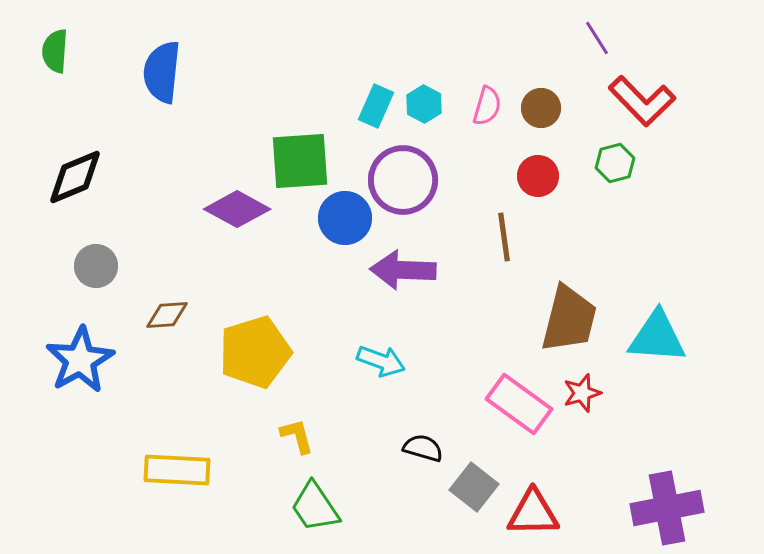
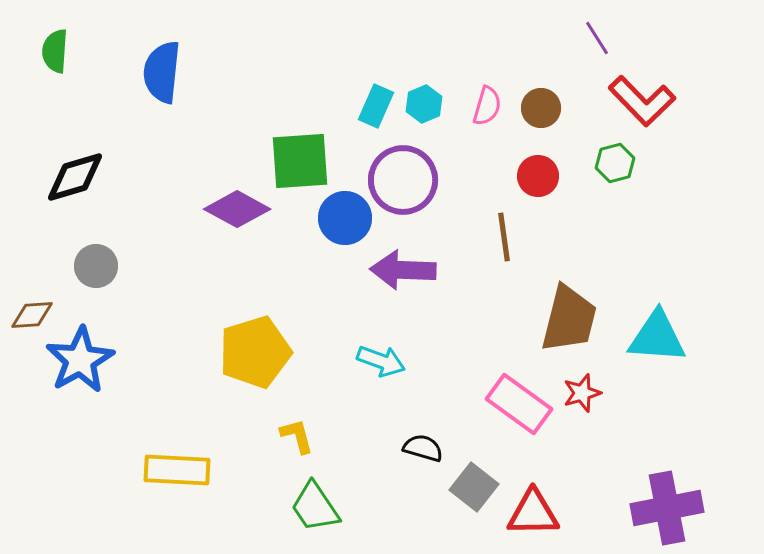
cyan hexagon: rotated 9 degrees clockwise
black diamond: rotated 6 degrees clockwise
brown diamond: moved 135 px left
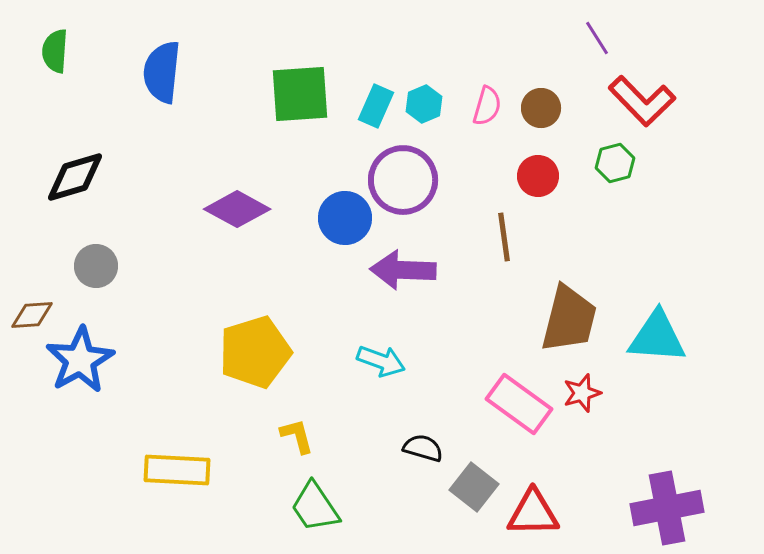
green square: moved 67 px up
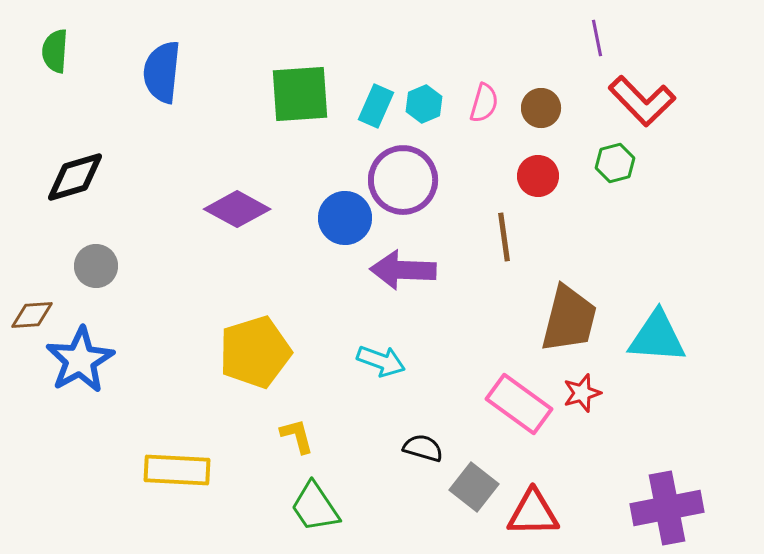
purple line: rotated 21 degrees clockwise
pink semicircle: moved 3 px left, 3 px up
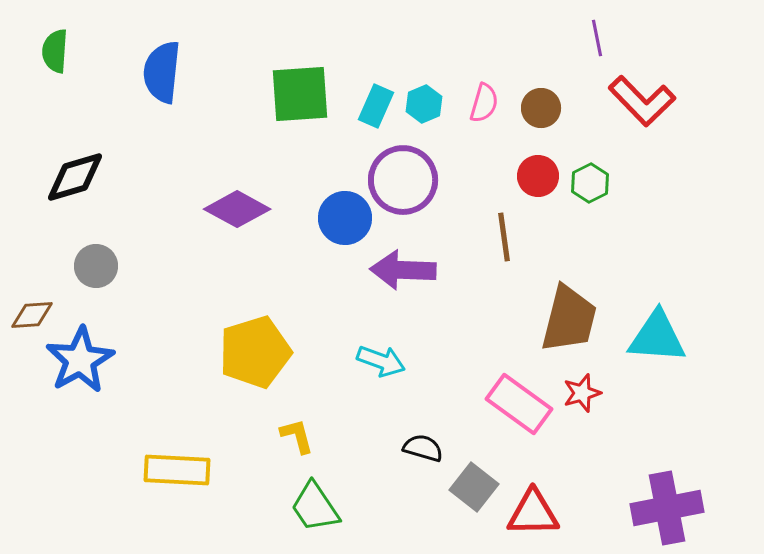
green hexagon: moved 25 px left, 20 px down; rotated 12 degrees counterclockwise
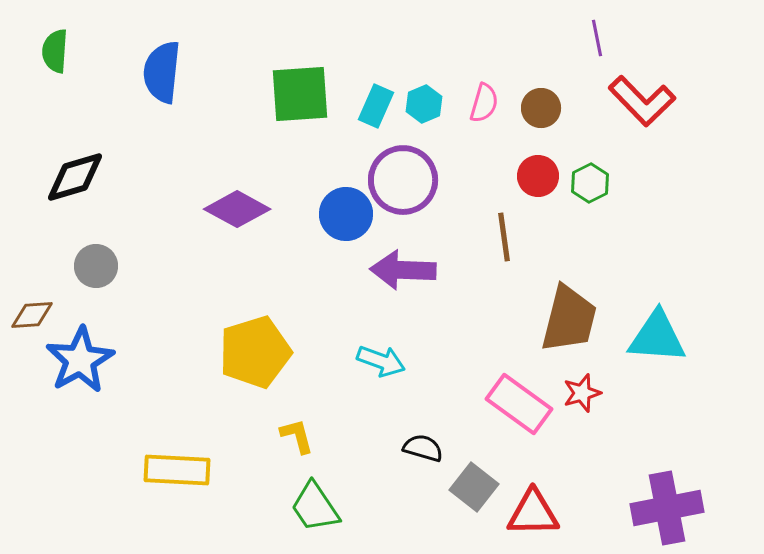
blue circle: moved 1 px right, 4 px up
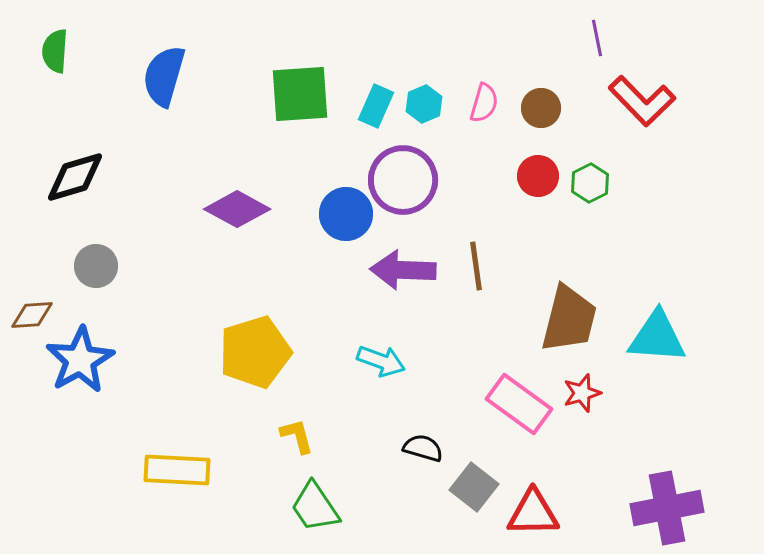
blue semicircle: moved 2 px right, 4 px down; rotated 10 degrees clockwise
brown line: moved 28 px left, 29 px down
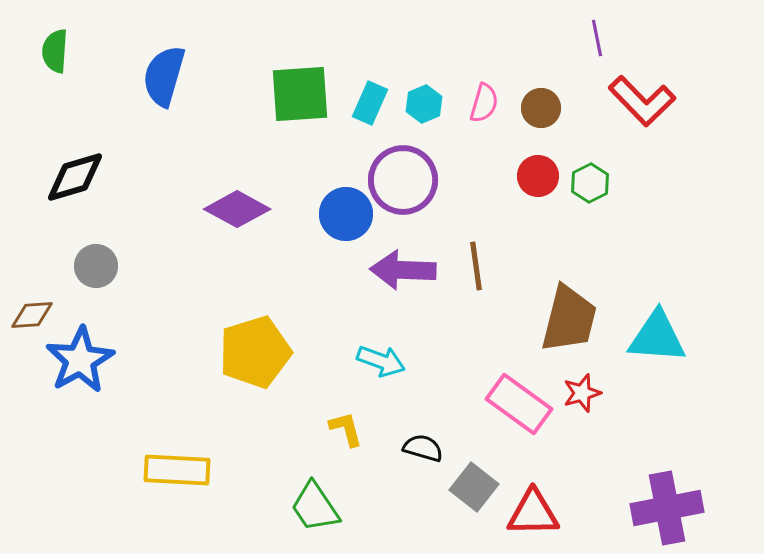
cyan rectangle: moved 6 px left, 3 px up
yellow L-shape: moved 49 px right, 7 px up
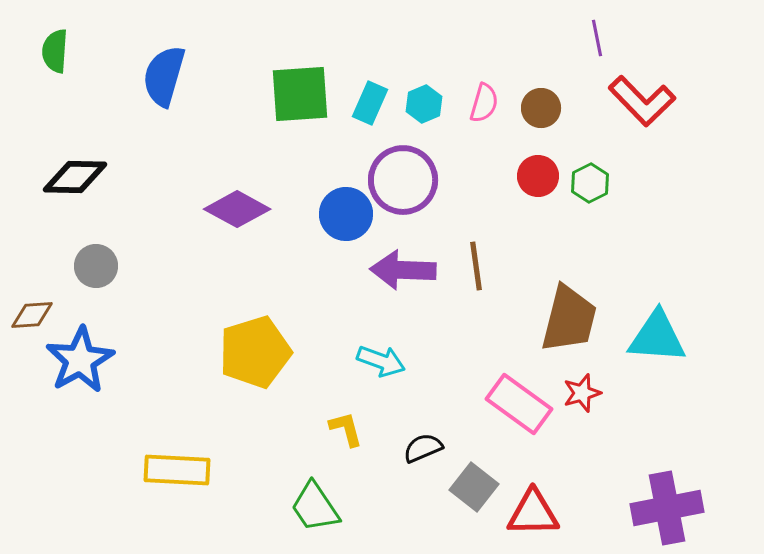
black diamond: rotated 18 degrees clockwise
black semicircle: rotated 39 degrees counterclockwise
